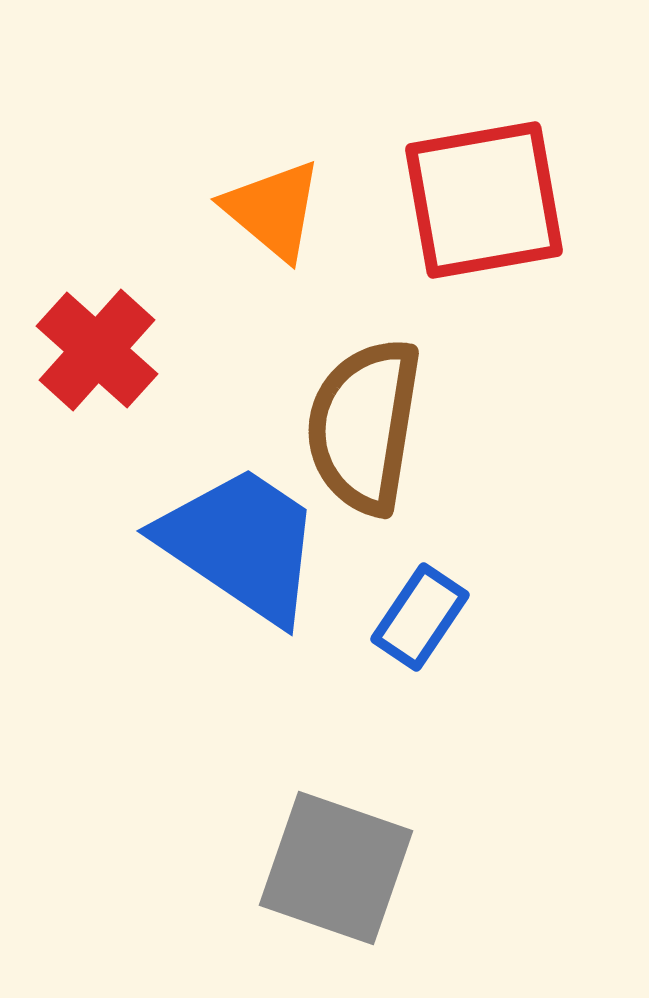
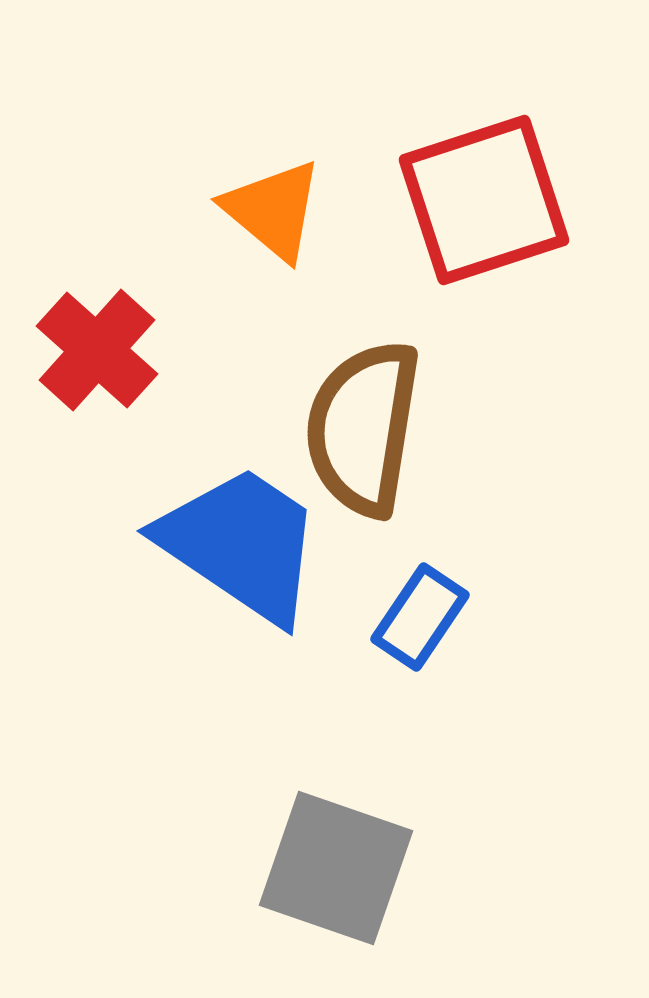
red square: rotated 8 degrees counterclockwise
brown semicircle: moved 1 px left, 2 px down
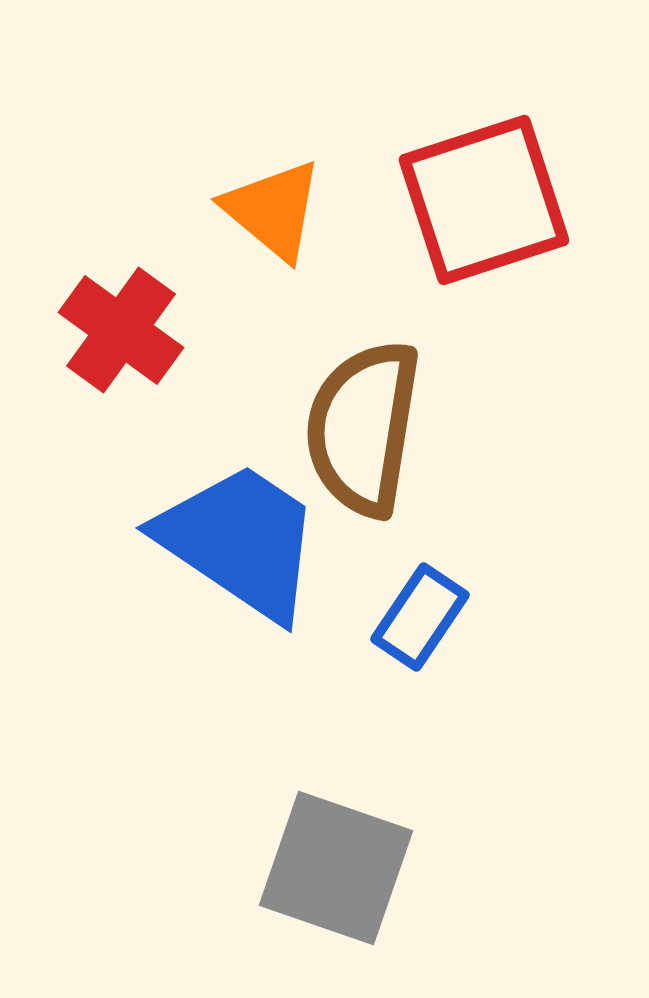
red cross: moved 24 px right, 20 px up; rotated 6 degrees counterclockwise
blue trapezoid: moved 1 px left, 3 px up
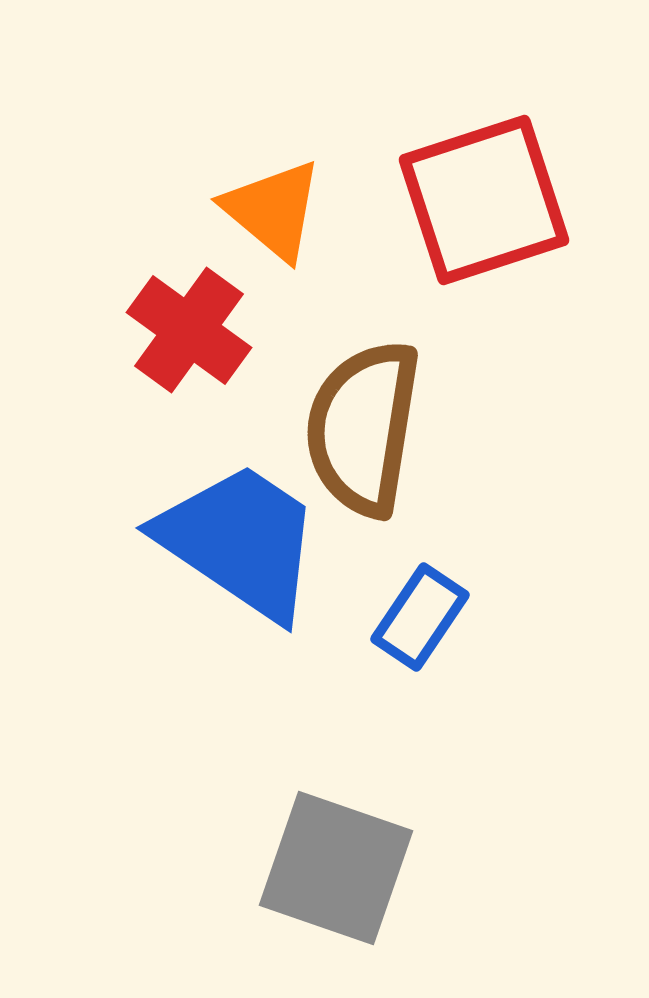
red cross: moved 68 px right
